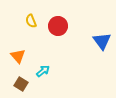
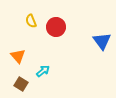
red circle: moved 2 px left, 1 px down
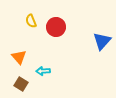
blue triangle: rotated 18 degrees clockwise
orange triangle: moved 1 px right, 1 px down
cyan arrow: rotated 144 degrees counterclockwise
